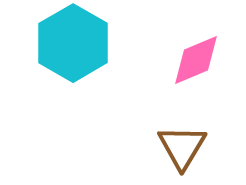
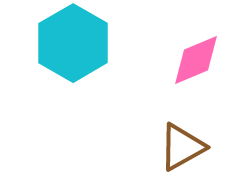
brown triangle: rotated 30 degrees clockwise
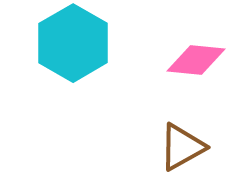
pink diamond: rotated 28 degrees clockwise
